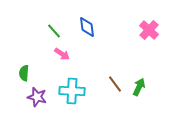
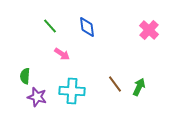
green line: moved 4 px left, 5 px up
green semicircle: moved 1 px right, 3 px down
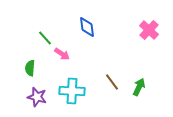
green line: moved 5 px left, 12 px down
green semicircle: moved 5 px right, 8 px up
brown line: moved 3 px left, 2 px up
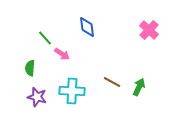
brown line: rotated 24 degrees counterclockwise
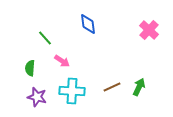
blue diamond: moved 1 px right, 3 px up
pink arrow: moved 7 px down
brown line: moved 5 px down; rotated 54 degrees counterclockwise
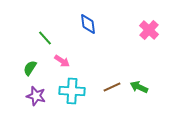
green semicircle: rotated 28 degrees clockwise
green arrow: rotated 90 degrees counterclockwise
purple star: moved 1 px left, 1 px up
